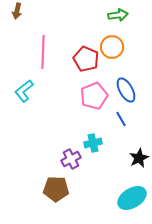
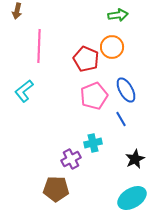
pink line: moved 4 px left, 6 px up
black star: moved 4 px left, 1 px down
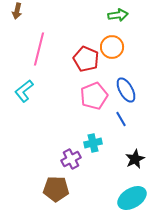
pink line: moved 3 px down; rotated 12 degrees clockwise
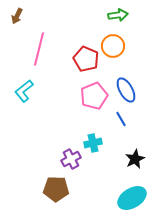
brown arrow: moved 5 px down; rotated 14 degrees clockwise
orange circle: moved 1 px right, 1 px up
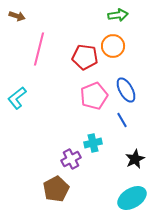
brown arrow: rotated 98 degrees counterclockwise
red pentagon: moved 1 px left, 2 px up; rotated 15 degrees counterclockwise
cyan L-shape: moved 7 px left, 7 px down
blue line: moved 1 px right, 1 px down
brown pentagon: rotated 30 degrees counterclockwise
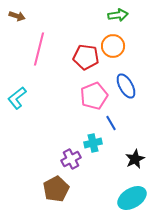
red pentagon: moved 1 px right
blue ellipse: moved 4 px up
blue line: moved 11 px left, 3 px down
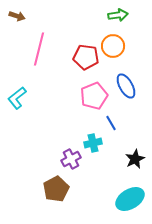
cyan ellipse: moved 2 px left, 1 px down
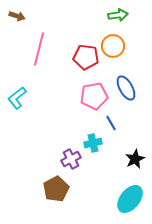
blue ellipse: moved 2 px down
pink pentagon: rotated 12 degrees clockwise
cyan ellipse: rotated 20 degrees counterclockwise
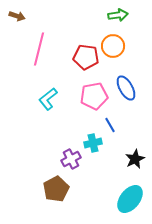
cyan L-shape: moved 31 px right, 1 px down
blue line: moved 1 px left, 2 px down
